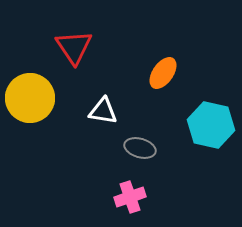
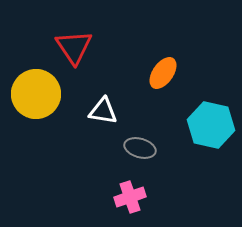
yellow circle: moved 6 px right, 4 px up
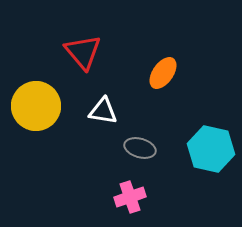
red triangle: moved 9 px right, 5 px down; rotated 6 degrees counterclockwise
yellow circle: moved 12 px down
cyan hexagon: moved 24 px down
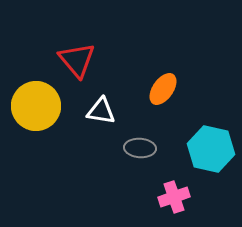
red triangle: moved 6 px left, 8 px down
orange ellipse: moved 16 px down
white triangle: moved 2 px left
gray ellipse: rotated 12 degrees counterclockwise
pink cross: moved 44 px right
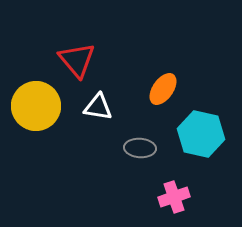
white triangle: moved 3 px left, 4 px up
cyan hexagon: moved 10 px left, 15 px up
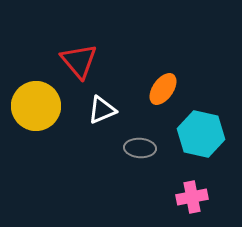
red triangle: moved 2 px right, 1 px down
white triangle: moved 4 px right, 3 px down; rotated 32 degrees counterclockwise
pink cross: moved 18 px right; rotated 8 degrees clockwise
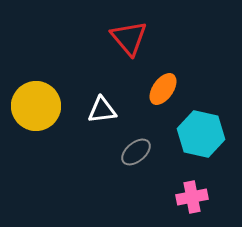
red triangle: moved 50 px right, 23 px up
white triangle: rotated 16 degrees clockwise
gray ellipse: moved 4 px left, 4 px down; rotated 44 degrees counterclockwise
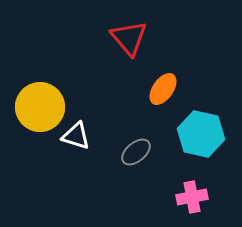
yellow circle: moved 4 px right, 1 px down
white triangle: moved 26 px left, 26 px down; rotated 24 degrees clockwise
